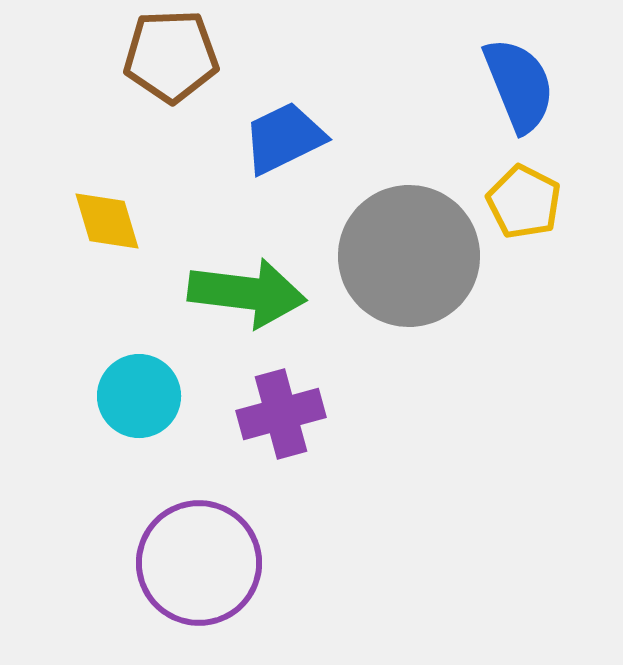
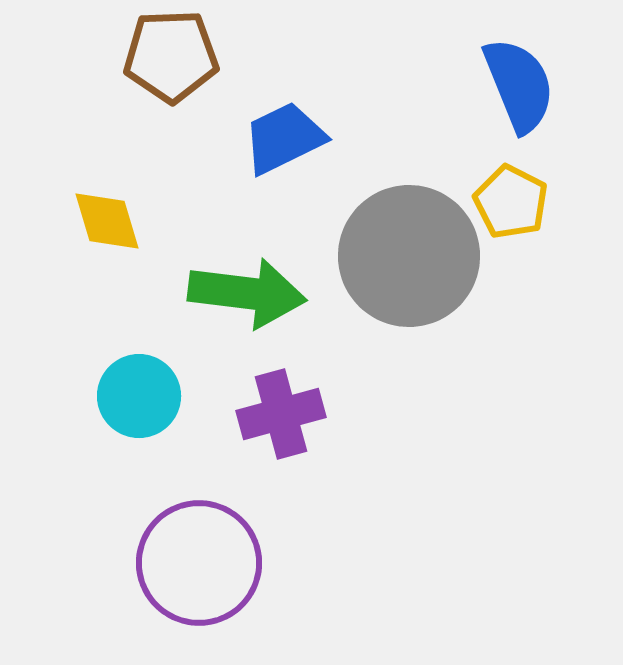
yellow pentagon: moved 13 px left
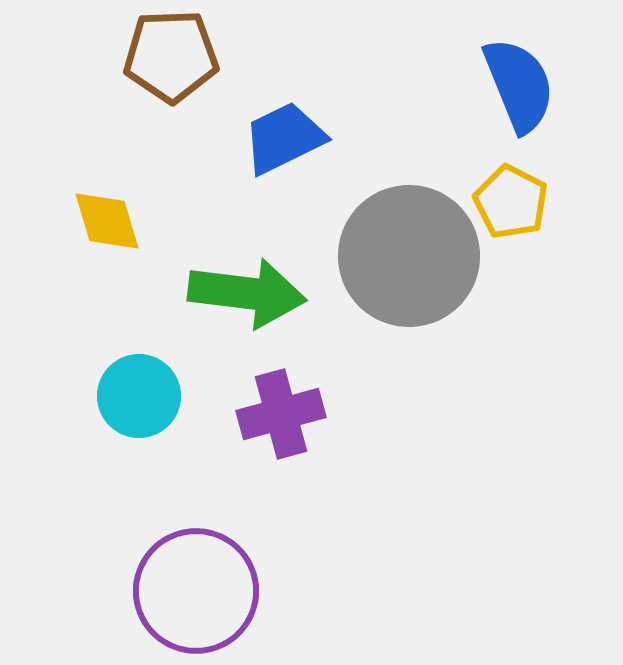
purple circle: moved 3 px left, 28 px down
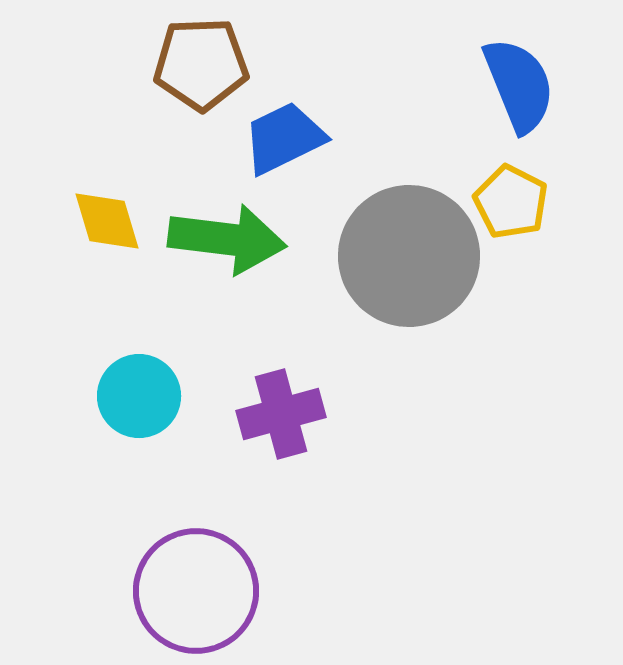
brown pentagon: moved 30 px right, 8 px down
green arrow: moved 20 px left, 54 px up
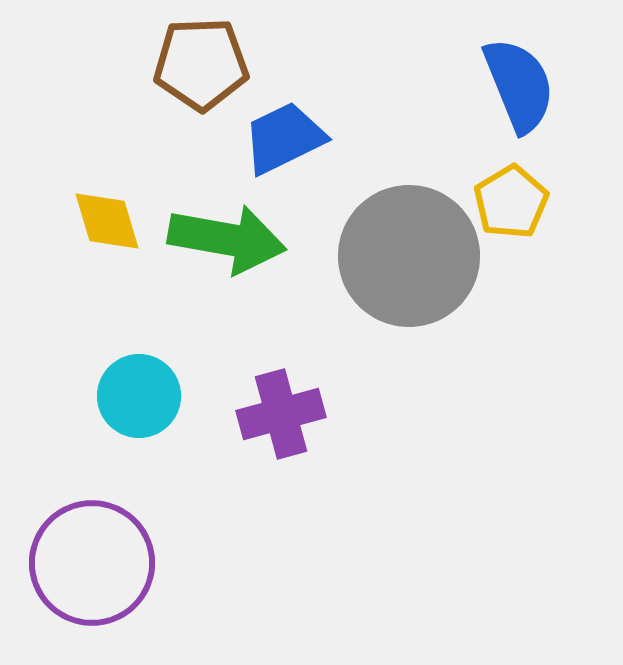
yellow pentagon: rotated 14 degrees clockwise
green arrow: rotated 3 degrees clockwise
purple circle: moved 104 px left, 28 px up
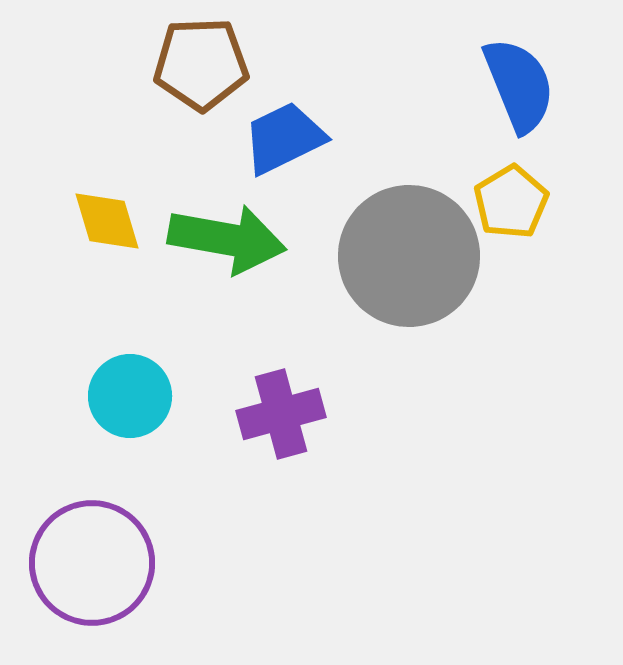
cyan circle: moved 9 px left
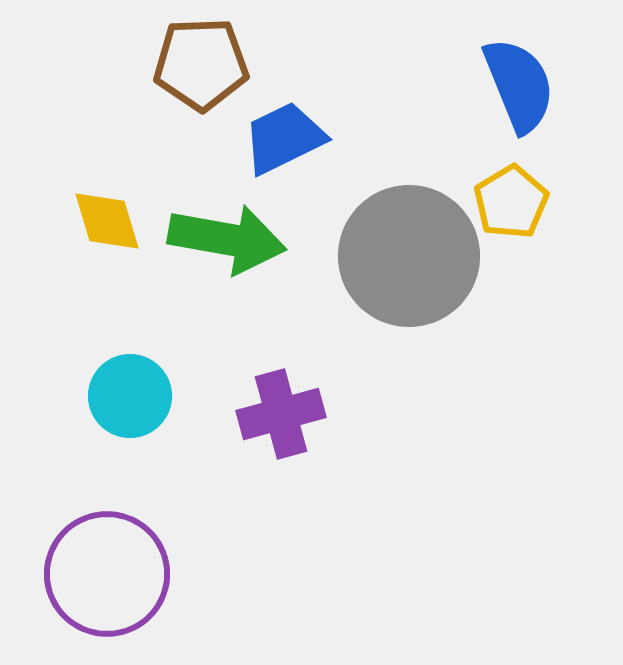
purple circle: moved 15 px right, 11 px down
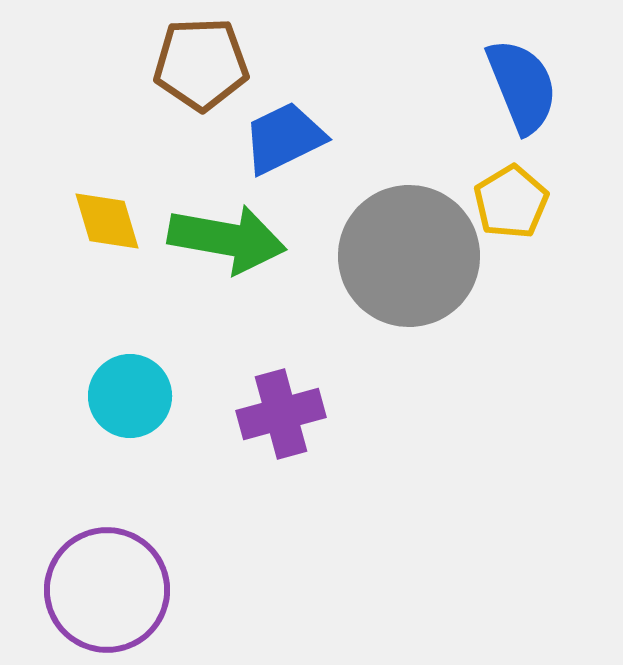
blue semicircle: moved 3 px right, 1 px down
purple circle: moved 16 px down
